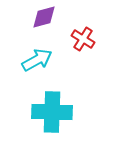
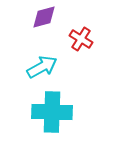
red cross: moved 2 px left
cyan arrow: moved 5 px right, 7 px down
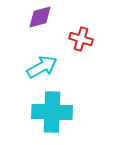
purple diamond: moved 4 px left
red cross: rotated 15 degrees counterclockwise
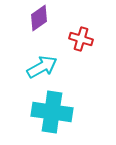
purple diamond: moved 1 px left, 1 px down; rotated 20 degrees counterclockwise
cyan cross: rotated 6 degrees clockwise
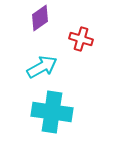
purple diamond: moved 1 px right
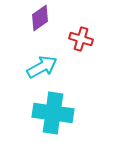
cyan cross: moved 1 px right, 1 px down
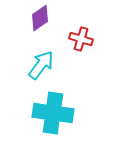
cyan arrow: moved 1 px left, 2 px up; rotated 24 degrees counterclockwise
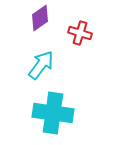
red cross: moved 1 px left, 6 px up
